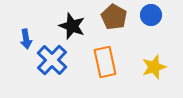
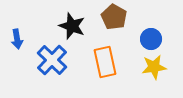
blue circle: moved 24 px down
blue arrow: moved 9 px left
yellow star: rotated 10 degrees clockwise
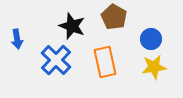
blue cross: moved 4 px right
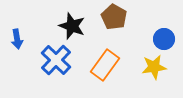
blue circle: moved 13 px right
orange rectangle: moved 3 px down; rotated 48 degrees clockwise
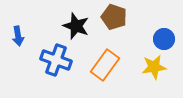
brown pentagon: rotated 10 degrees counterclockwise
black star: moved 4 px right
blue arrow: moved 1 px right, 3 px up
blue cross: rotated 24 degrees counterclockwise
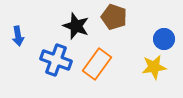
orange rectangle: moved 8 px left, 1 px up
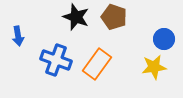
black star: moved 9 px up
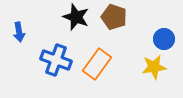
blue arrow: moved 1 px right, 4 px up
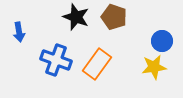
blue circle: moved 2 px left, 2 px down
